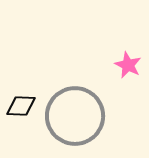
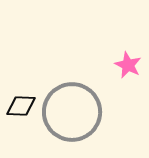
gray circle: moved 3 px left, 4 px up
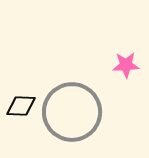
pink star: moved 2 px left; rotated 28 degrees counterclockwise
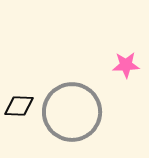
black diamond: moved 2 px left
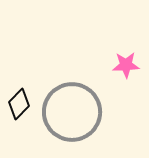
black diamond: moved 2 px up; rotated 48 degrees counterclockwise
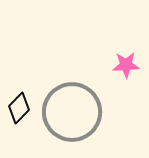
black diamond: moved 4 px down
